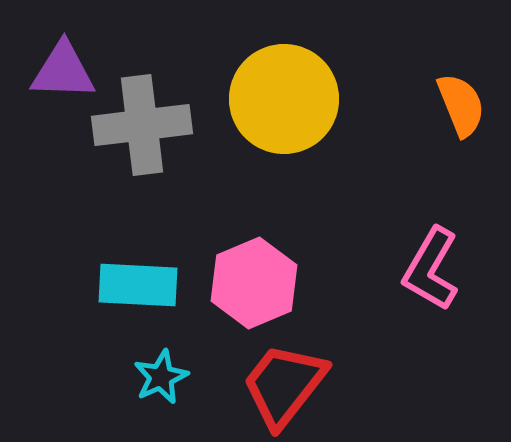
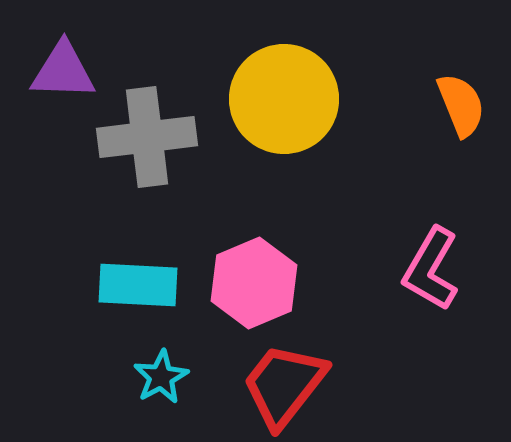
gray cross: moved 5 px right, 12 px down
cyan star: rotated 4 degrees counterclockwise
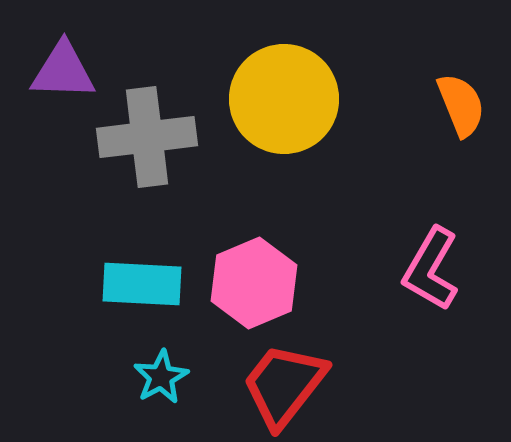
cyan rectangle: moved 4 px right, 1 px up
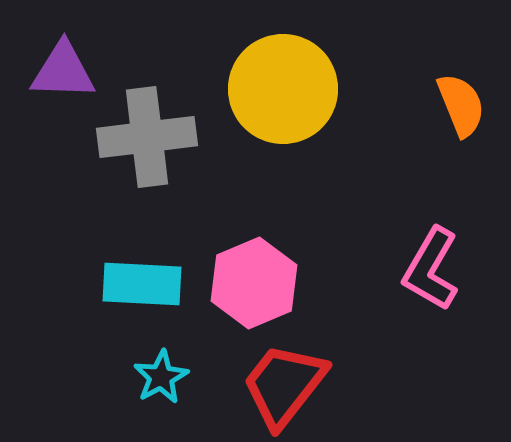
yellow circle: moved 1 px left, 10 px up
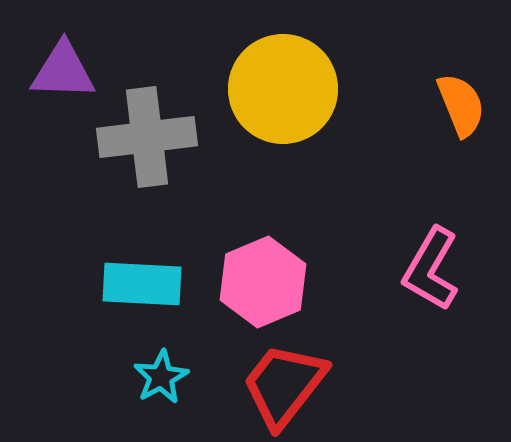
pink hexagon: moved 9 px right, 1 px up
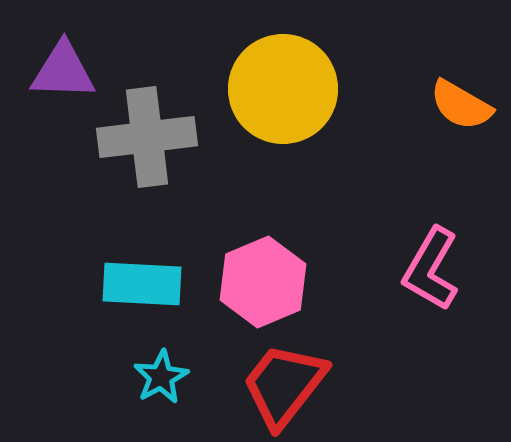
orange semicircle: rotated 142 degrees clockwise
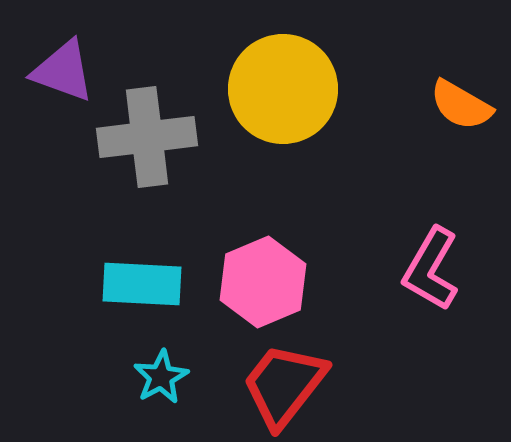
purple triangle: rotated 18 degrees clockwise
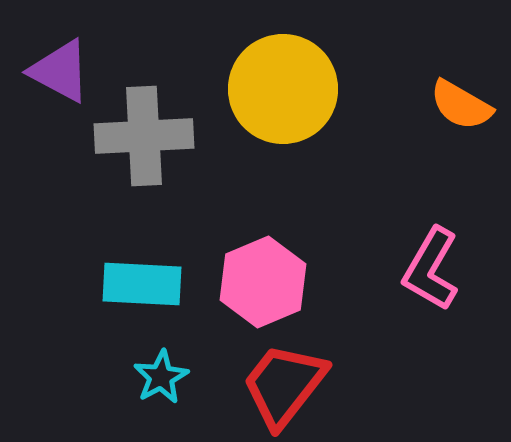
purple triangle: moved 3 px left; rotated 8 degrees clockwise
gray cross: moved 3 px left, 1 px up; rotated 4 degrees clockwise
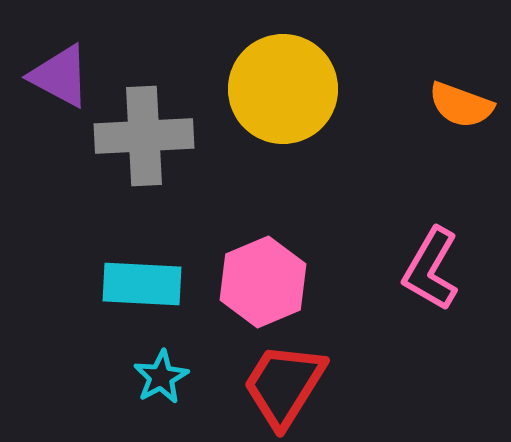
purple triangle: moved 5 px down
orange semicircle: rotated 10 degrees counterclockwise
red trapezoid: rotated 6 degrees counterclockwise
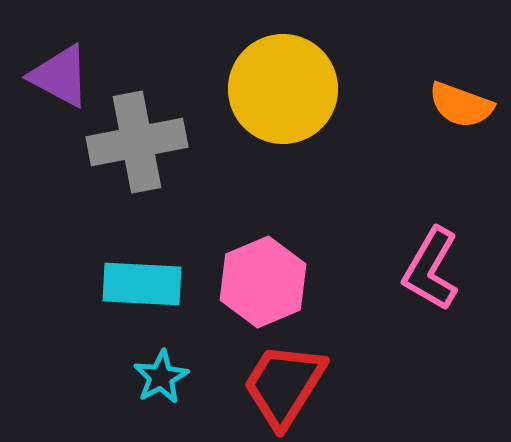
gray cross: moved 7 px left, 6 px down; rotated 8 degrees counterclockwise
